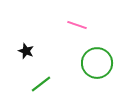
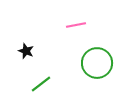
pink line: moved 1 px left; rotated 30 degrees counterclockwise
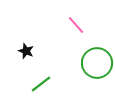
pink line: rotated 60 degrees clockwise
